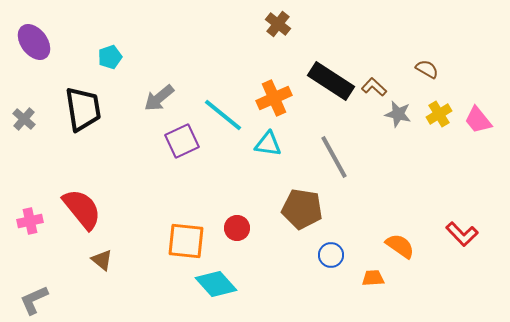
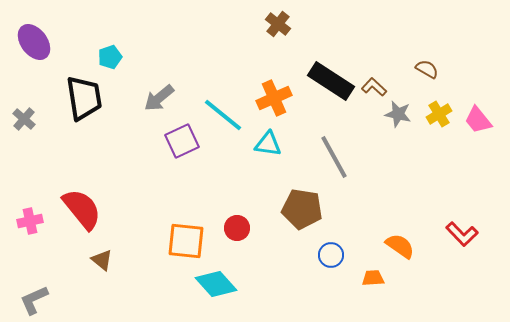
black trapezoid: moved 1 px right, 11 px up
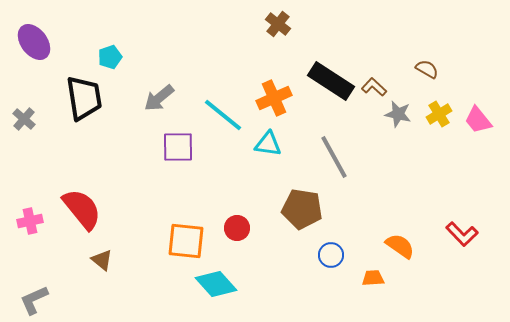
purple square: moved 4 px left, 6 px down; rotated 24 degrees clockwise
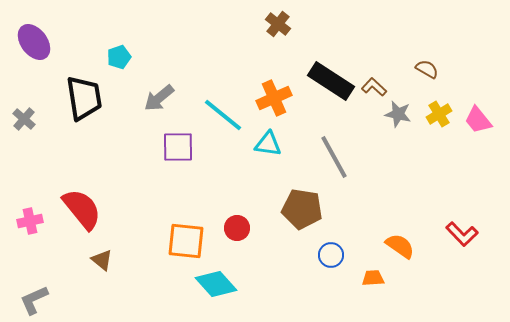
cyan pentagon: moved 9 px right
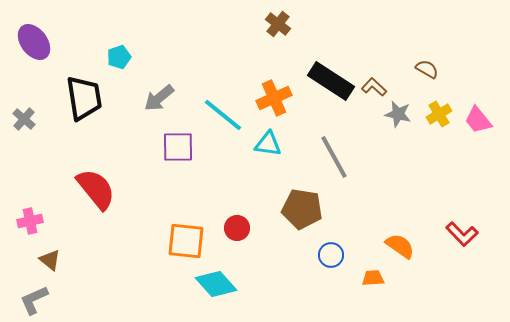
red semicircle: moved 14 px right, 20 px up
brown triangle: moved 52 px left
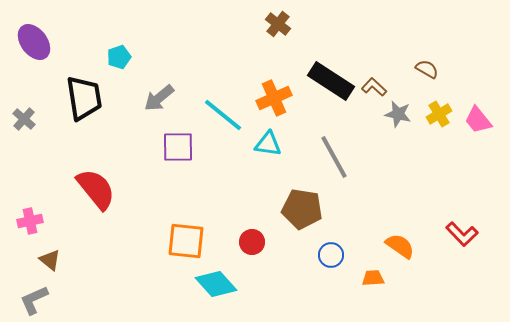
red circle: moved 15 px right, 14 px down
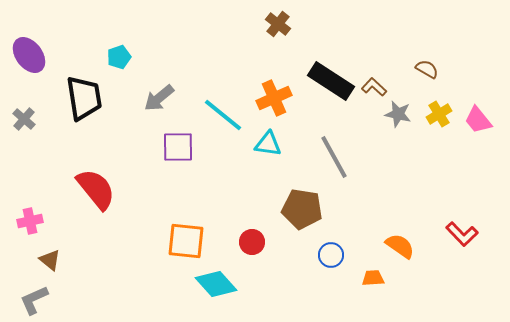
purple ellipse: moved 5 px left, 13 px down
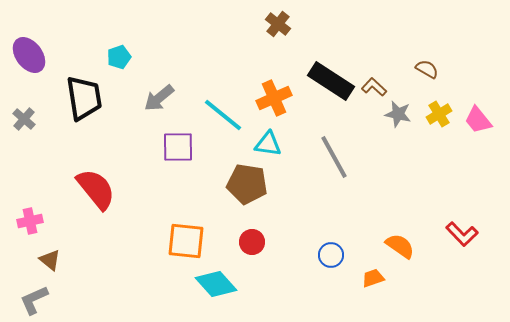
brown pentagon: moved 55 px left, 25 px up
orange trapezoid: rotated 15 degrees counterclockwise
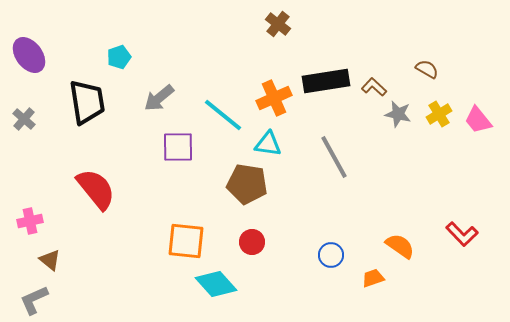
black rectangle: moved 5 px left; rotated 42 degrees counterclockwise
black trapezoid: moved 3 px right, 4 px down
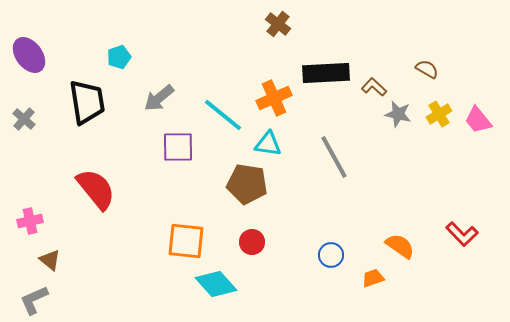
black rectangle: moved 8 px up; rotated 6 degrees clockwise
